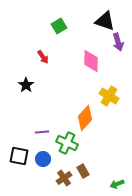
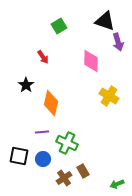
orange diamond: moved 34 px left, 15 px up; rotated 30 degrees counterclockwise
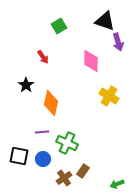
brown rectangle: rotated 64 degrees clockwise
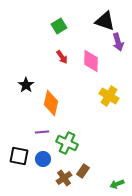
red arrow: moved 19 px right
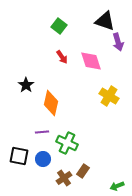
green square: rotated 21 degrees counterclockwise
pink diamond: rotated 20 degrees counterclockwise
green arrow: moved 2 px down
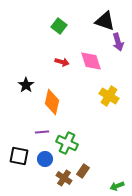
red arrow: moved 5 px down; rotated 40 degrees counterclockwise
orange diamond: moved 1 px right, 1 px up
blue circle: moved 2 px right
brown cross: rotated 21 degrees counterclockwise
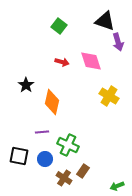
green cross: moved 1 px right, 2 px down
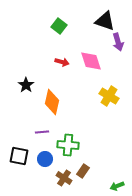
green cross: rotated 20 degrees counterclockwise
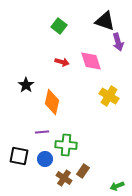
green cross: moved 2 px left
